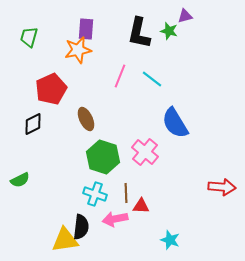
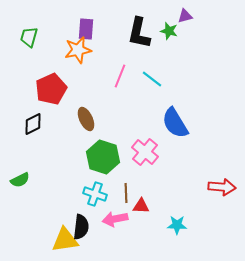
cyan star: moved 7 px right, 15 px up; rotated 18 degrees counterclockwise
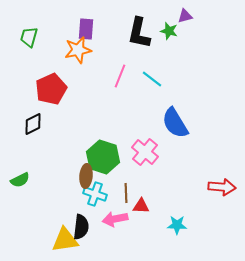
brown ellipse: moved 57 px down; rotated 30 degrees clockwise
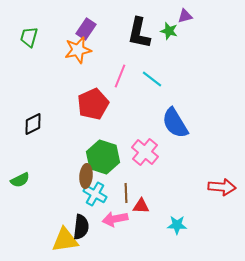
purple rectangle: rotated 30 degrees clockwise
red pentagon: moved 42 px right, 15 px down
cyan cross: rotated 10 degrees clockwise
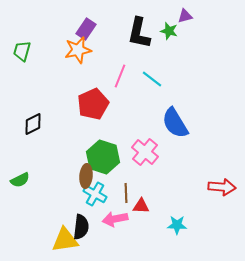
green trapezoid: moved 7 px left, 14 px down
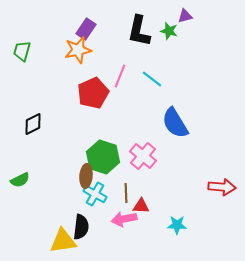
black L-shape: moved 2 px up
red pentagon: moved 11 px up
pink cross: moved 2 px left, 4 px down
pink arrow: moved 9 px right
yellow triangle: moved 2 px left, 1 px down
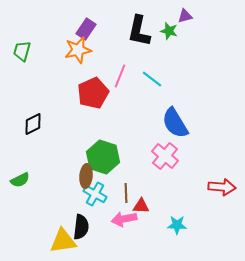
pink cross: moved 22 px right
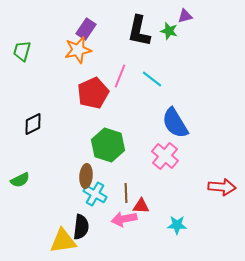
green hexagon: moved 5 px right, 12 px up
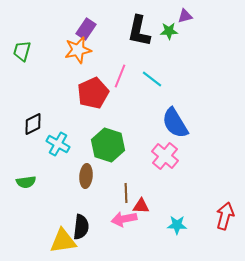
green star: rotated 18 degrees counterclockwise
green semicircle: moved 6 px right, 2 px down; rotated 18 degrees clockwise
red arrow: moved 3 px right, 29 px down; rotated 80 degrees counterclockwise
cyan cross: moved 37 px left, 50 px up
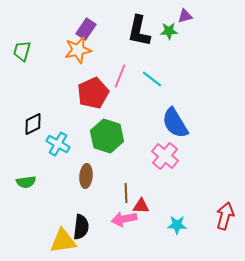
green hexagon: moved 1 px left, 9 px up
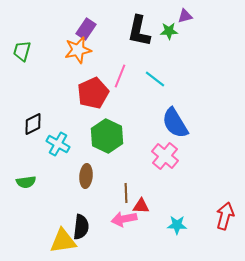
cyan line: moved 3 px right
green hexagon: rotated 8 degrees clockwise
